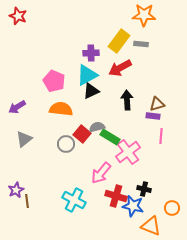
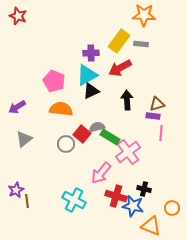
pink line: moved 3 px up
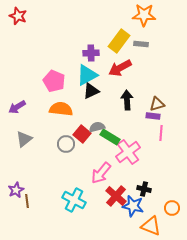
red cross: rotated 25 degrees clockwise
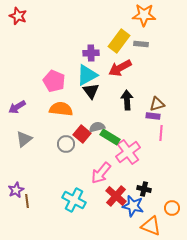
black triangle: rotated 42 degrees counterclockwise
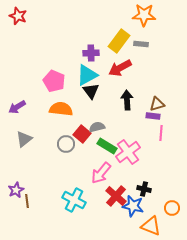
green rectangle: moved 3 px left, 9 px down
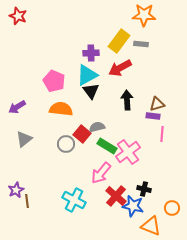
pink line: moved 1 px right, 1 px down
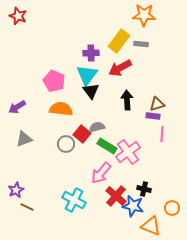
cyan triangle: rotated 25 degrees counterclockwise
gray triangle: rotated 18 degrees clockwise
brown line: moved 6 px down; rotated 56 degrees counterclockwise
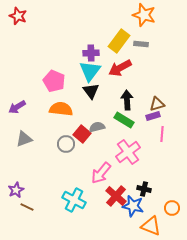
orange star: rotated 15 degrees clockwise
cyan triangle: moved 3 px right, 4 px up
purple rectangle: rotated 24 degrees counterclockwise
green rectangle: moved 17 px right, 26 px up
